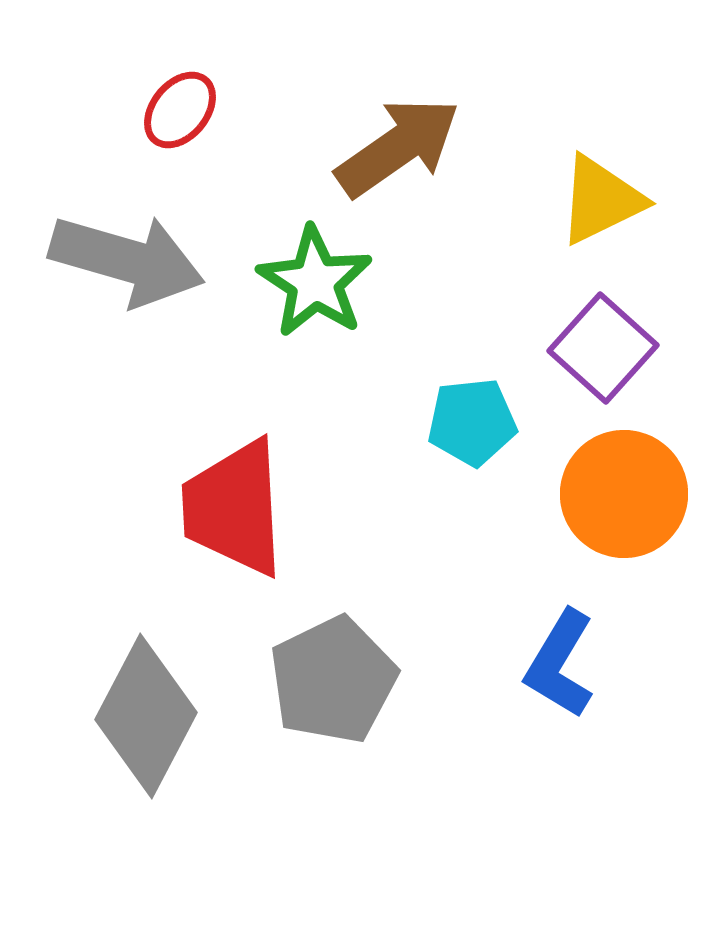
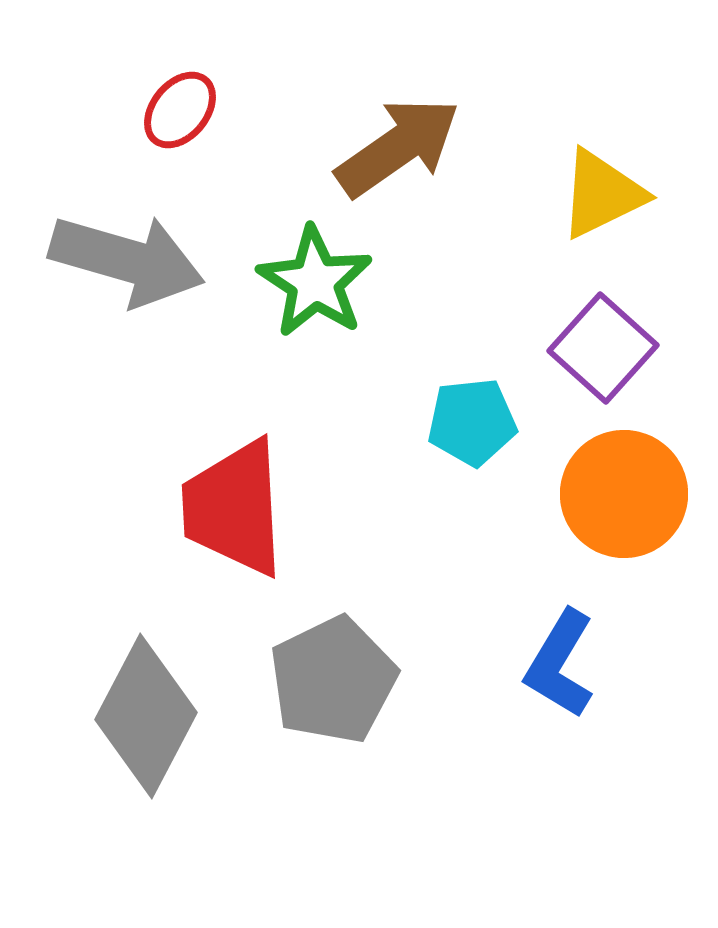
yellow triangle: moved 1 px right, 6 px up
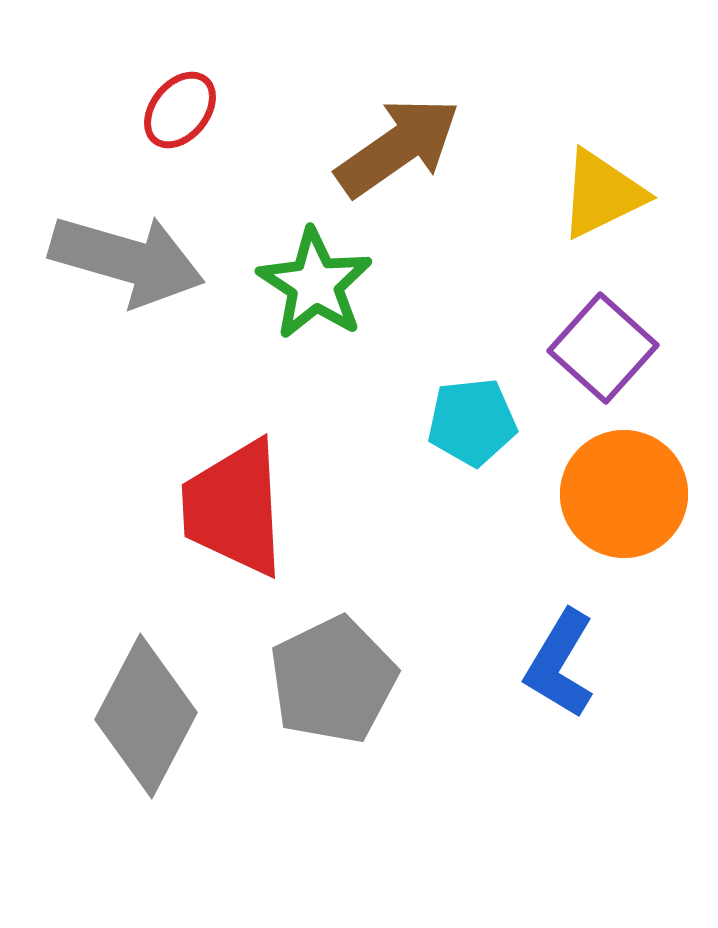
green star: moved 2 px down
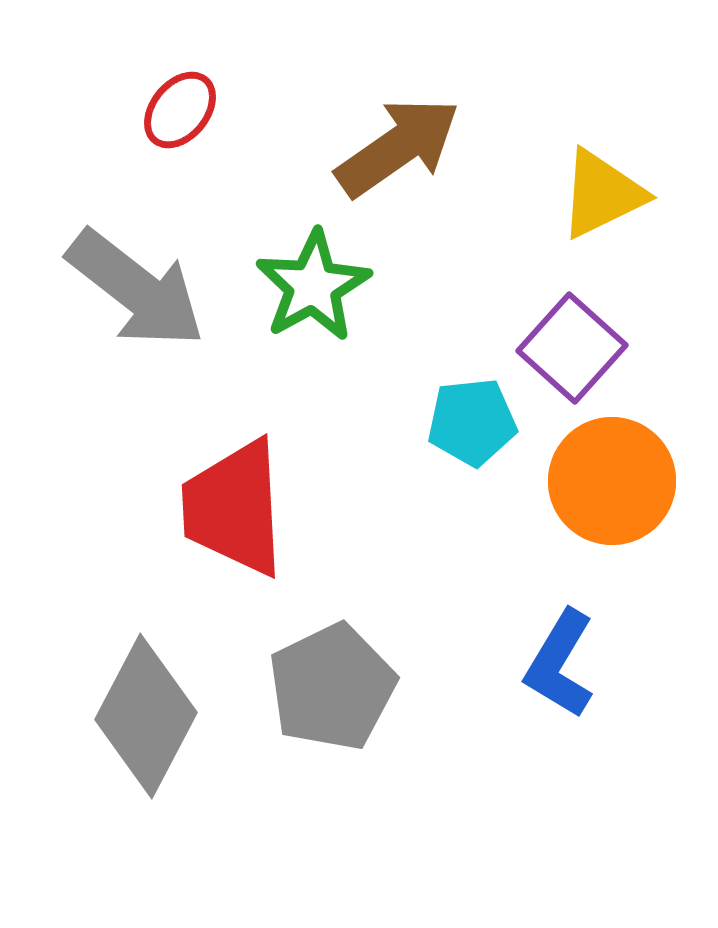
gray arrow: moved 9 px right, 29 px down; rotated 22 degrees clockwise
green star: moved 2 px left, 2 px down; rotated 10 degrees clockwise
purple square: moved 31 px left
orange circle: moved 12 px left, 13 px up
gray pentagon: moved 1 px left, 7 px down
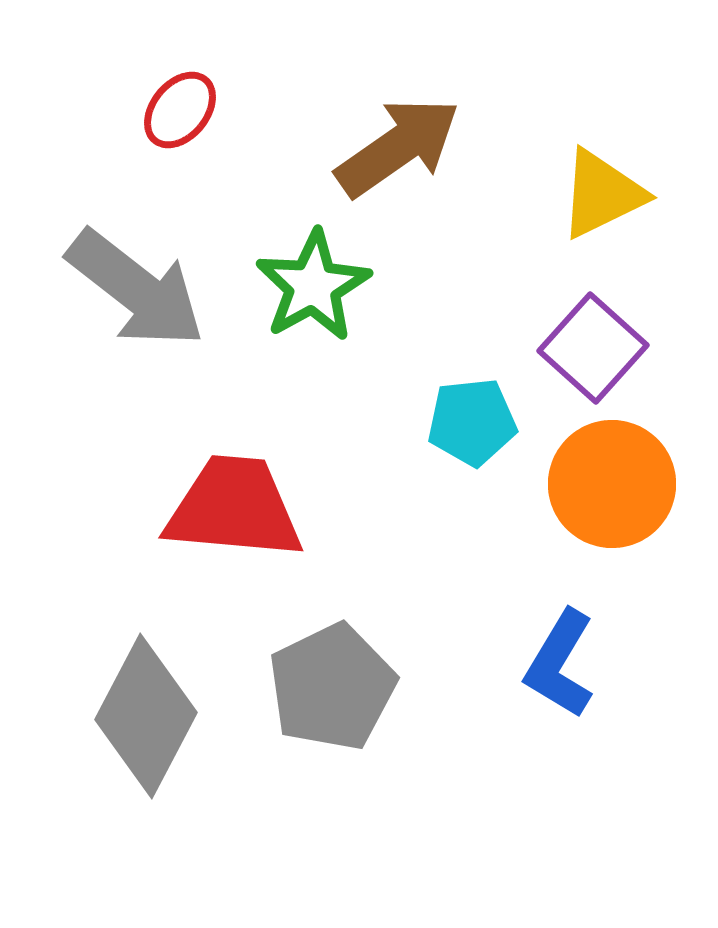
purple square: moved 21 px right
orange circle: moved 3 px down
red trapezoid: rotated 98 degrees clockwise
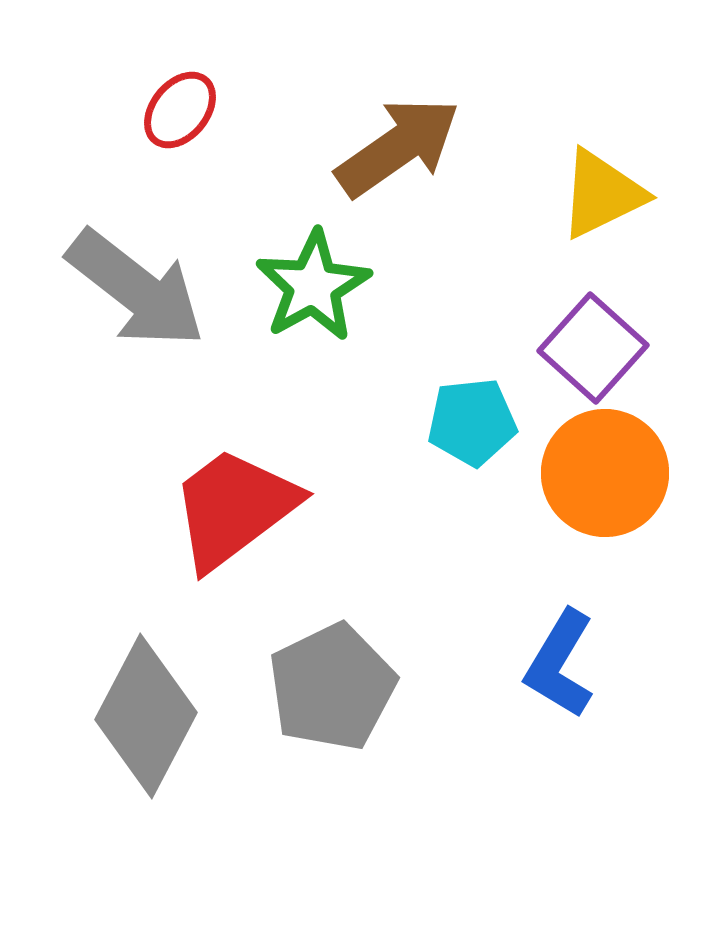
orange circle: moved 7 px left, 11 px up
red trapezoid: rotated 42 degrees counterclockwise
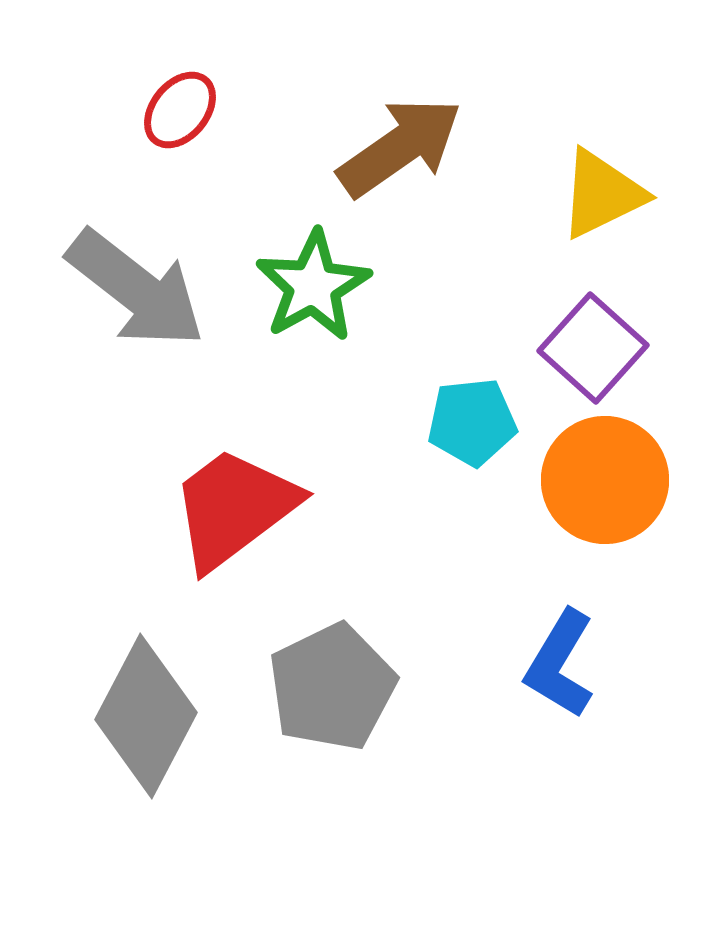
brown arrow: moved 2 px right
orange circle: moved 7 px down
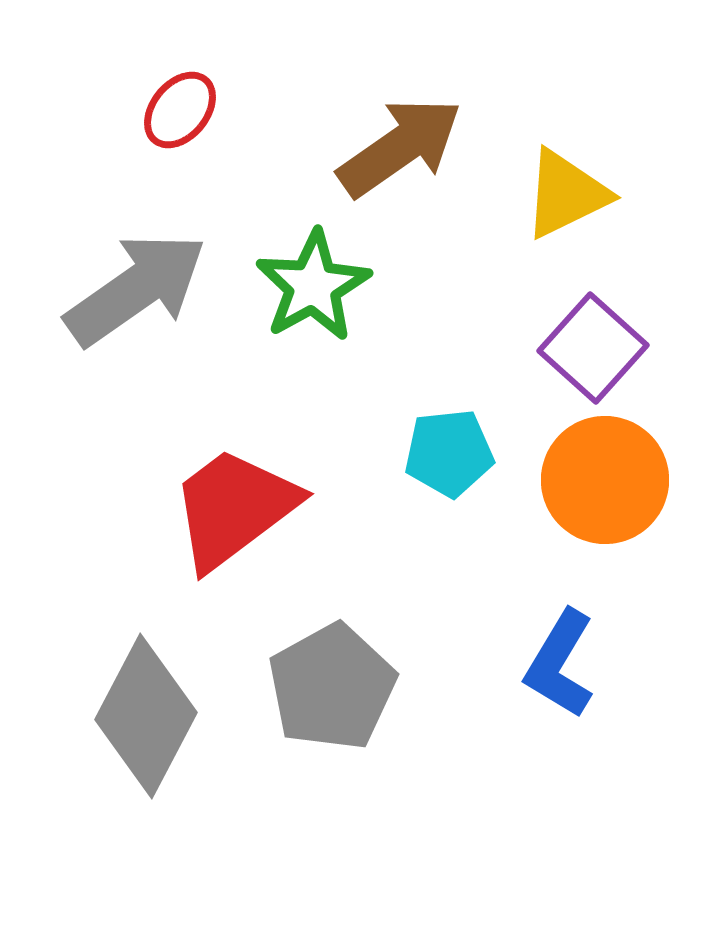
yellow triangle: moved 36 px left
gray arrow: rotated 73 degrees counterclockwise
cyan pentagon: moved 23 px left, 31 px down
gray pentagon: rotated 3 degrees counterclockwise
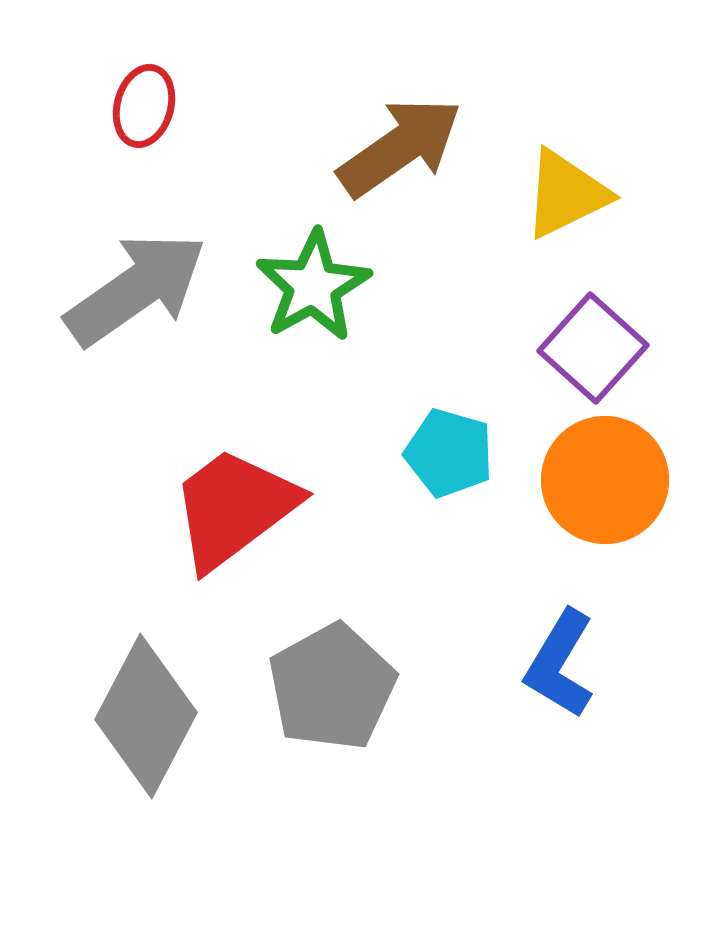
red ellipse: moved 36 px left, 4 px up; rotated 24 degrees counterclockwise
cyan pentagon: rotated 22 degrees clockwise
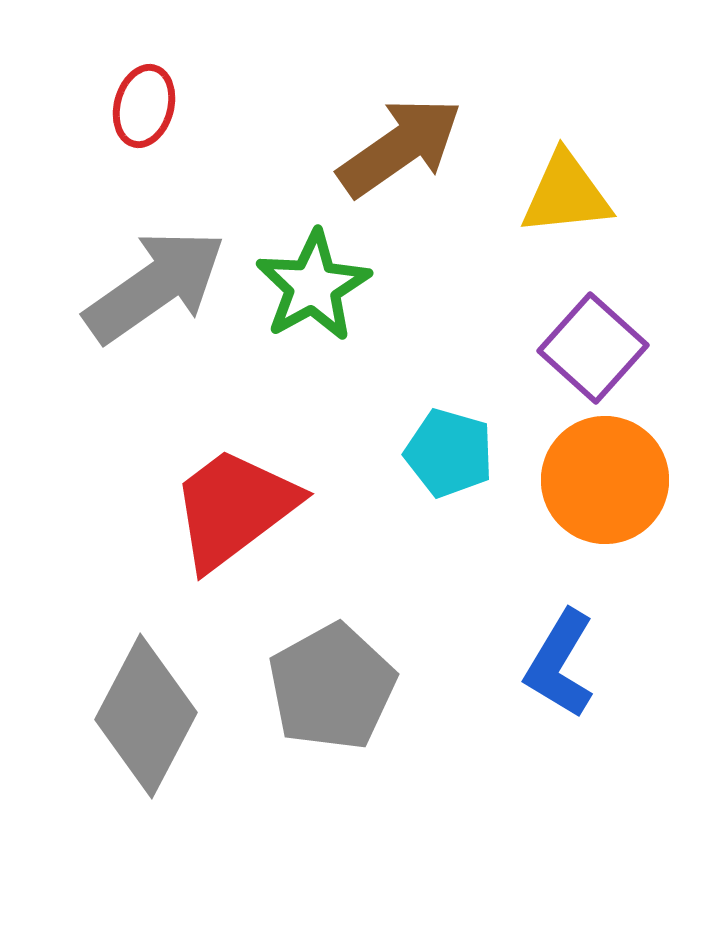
yellow triangle: rotated 20 degrees clockwise
gray arrow: moved 19 px right, 3 px up
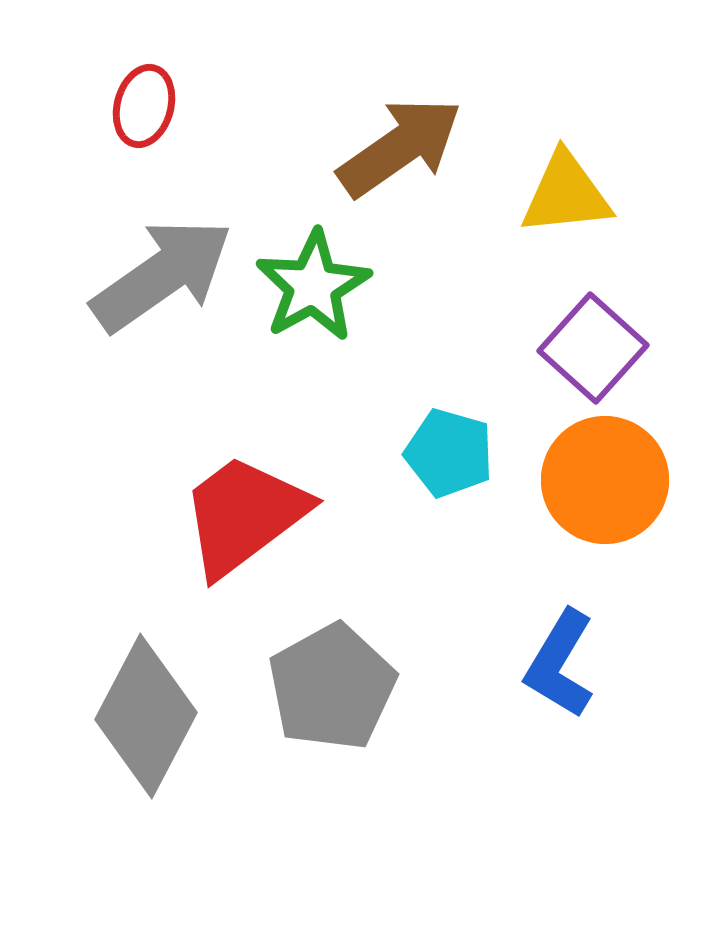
gray arrow: moved 7 px right, 11 px up
red trapezoid: moved 10 px right, 7 px down
